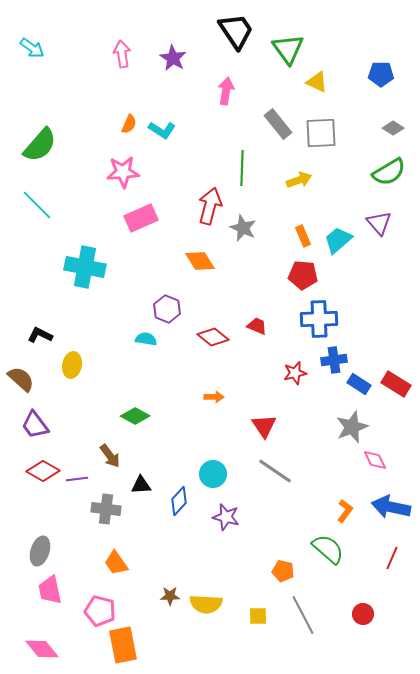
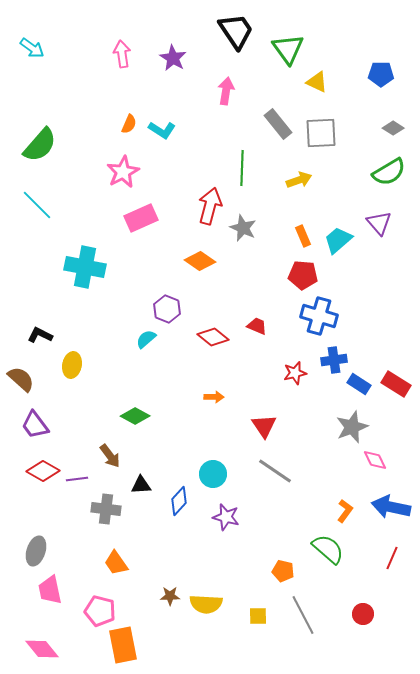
pink star at (123, 172): rotated 24 degrees counterclockwise
orange diamond at (200, 261): rotated 24 degrees counterclockwise
blue cross at (319, 319): moved 3 px up; rotated 18 degrees clockwise
cyan semicircle at (146, 339): rotated 50 degrees counterclockwise
gray ellipse at (40, 551): moved 4 px left
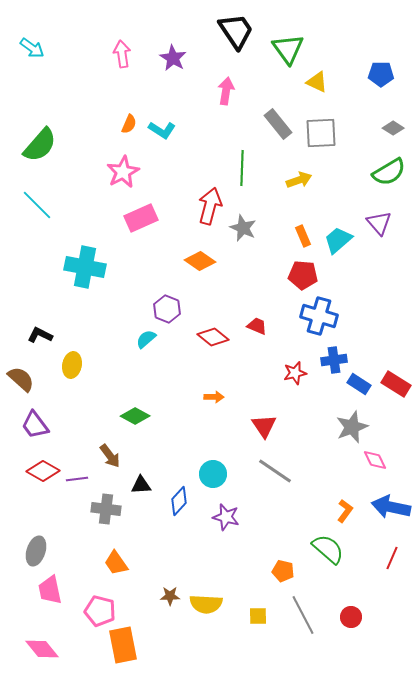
red circle at (363, 614): moved 12 px left, 3 px down
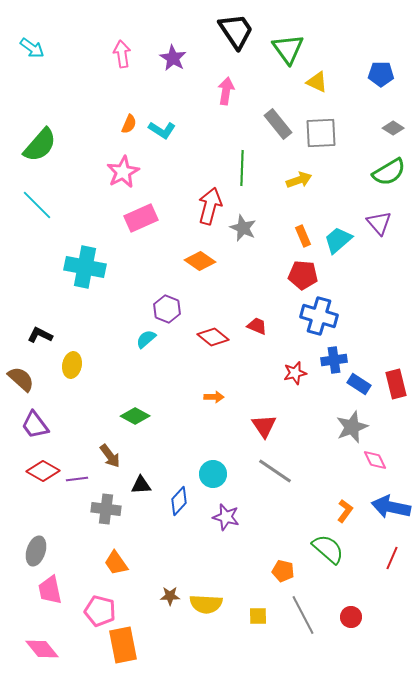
red rectangle at (396, 384): rotated 44 degrees clockwise
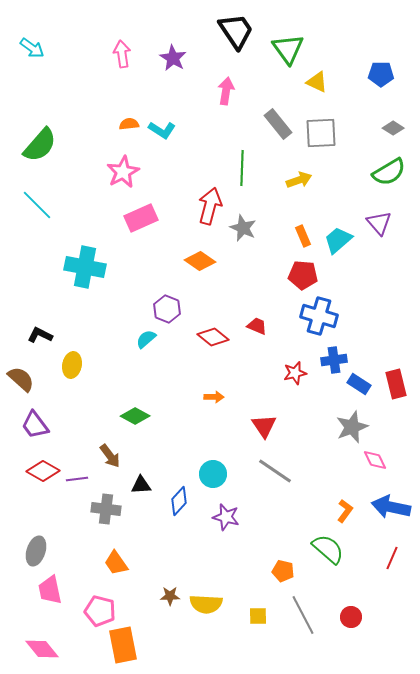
orange semicircle at (129, 124): rotated 120 degrees counterclockwise
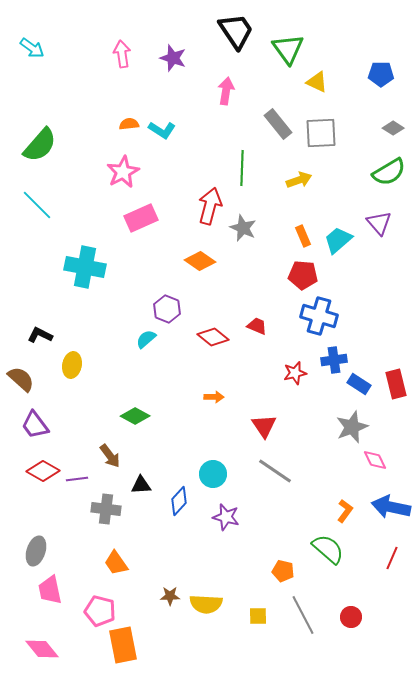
purple star at (173, 58): rotated 12 degrees counterclockwise
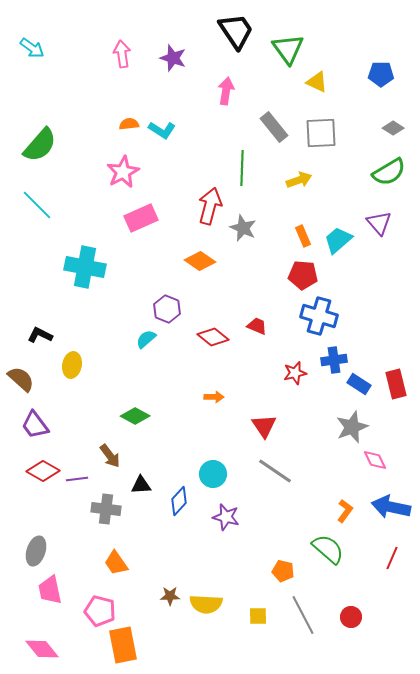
gray rectangle at (278, 124): moved 4 px left, 3 px down
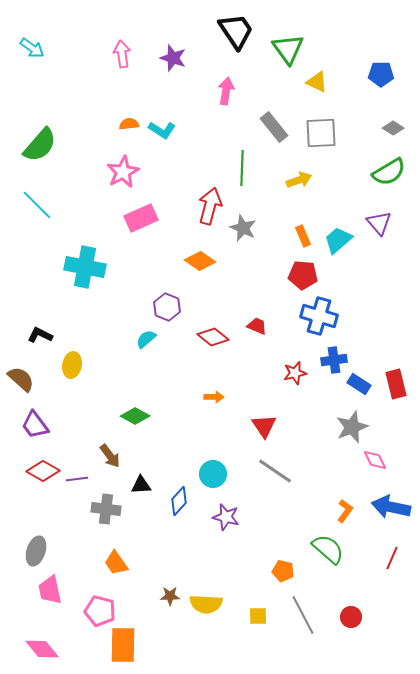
purple hexagon at (167, 309): moved 2 px up
orange rectangle at (123, 645): rotated 12 degrees clockwise
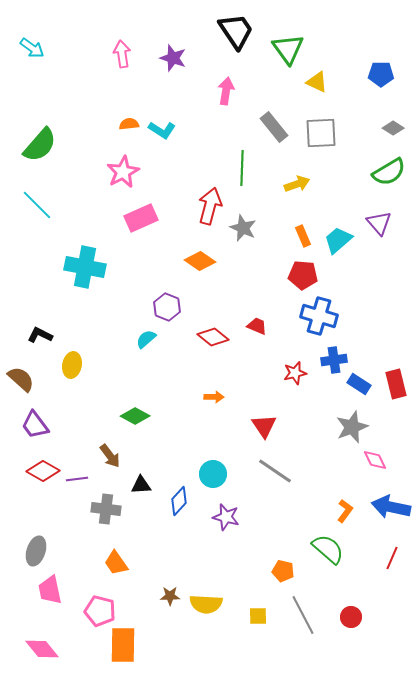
yellow arrow at (299, 180): moved 2 px left, 4 px down
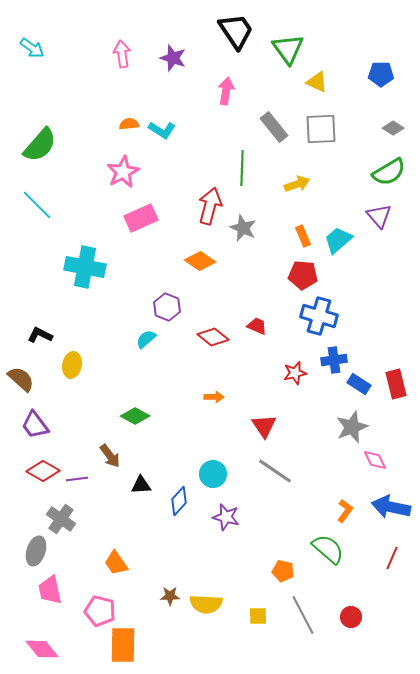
gray square at (321, 133): moved 4 px up
purple triangle at (379, 223): moved 7 px up
gray cross at (106, 509): moved 45 px left, 10 px down; rotated 28 degrees clockwise
